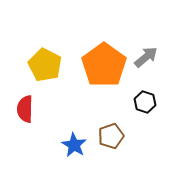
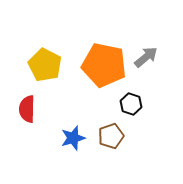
orange pentagon: rotated 24 degrees counterclockwise
black hexagon: moved 14 px left, 2 px down
red semicircle: moved 2 px right
blue star: moved 1 px left, 7 px up; rotated 25 degrees clockwise
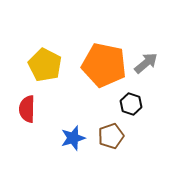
gray arrow: moved 6 px down
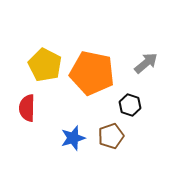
orange pentagon: moved 12 px left, 8 px down
black hexagon: moved 1 px left, 1 px down
red semicircle: moved 1 px up
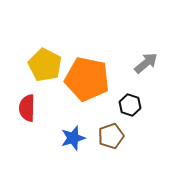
orange pentagon: moved 5 px left, 6 px down
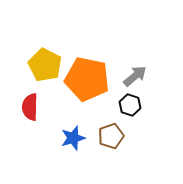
gray arrow: moved 11 px left, 13 px down
red semicircle: moved 3 px right, 1 px up
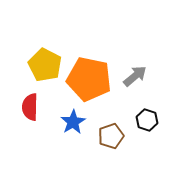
orange pentagon: moved 2 px right
black hexagon: moved 17 px right, 15 px down
blue star: moved 16 px up; rotated 15 degrees counterclockwise
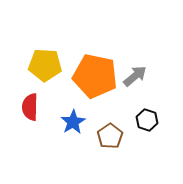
yellow pentagon: rotated 24 degrees counterclockwise
orange pentagon: moved 6 px right, 3 px up
brown pentagon: moved 1 px left; rotated 15 degrees counterclockwise
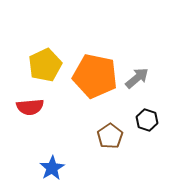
yellow pentagon: rotated 28 degrees counterclockwise
gray arrow: moved 2 px right, 2 px down
red semicircle: rotated 96 degrees counterclockwise
blue star: moved 21 px left, 46 px down
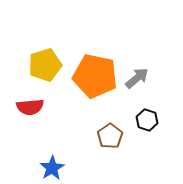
yellow pentagon: rotated 8 degrees clockwise
